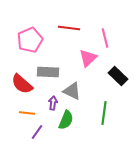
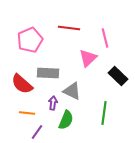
gray rectangle: moved 1 px down
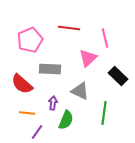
gray rectangle: moved 2 px right, 4 px up
gray triangle: moved 8 px right
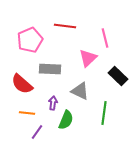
red line: moved 4 px left, 2 px up
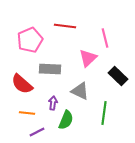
purple line: rotated 28 degrees clockwise
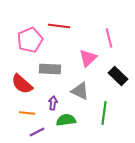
red line: moved 6 px left
pink line: moved 4 px right
green semicircle: rotated 120 degrees counterclockwise
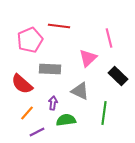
orange line: rotated 56 degrees counterclockwise
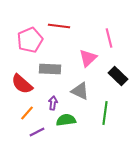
green line: moved 1 px right
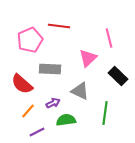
purple arrow: rotated 56 degrees clockwise
orange line: moved 1 px right, 2 px up
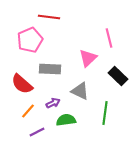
red line: moved 10 px left, 9 px up
